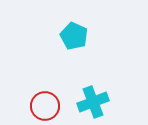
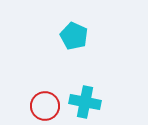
cyan cross: moved 8 px left; rotated 32 degrees clockwise
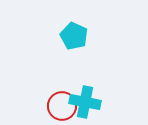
red circle: moved 17 px right
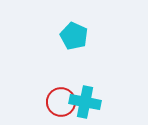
red circle: moved 1 px left, 4 px up
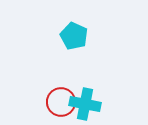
cyan cross: moved 2 px down
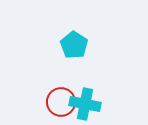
cyan pentagon: moved 9 px down; rotated 8 degrees clockwise
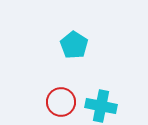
cyan cross: moved 16 px right, 2 px down
